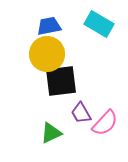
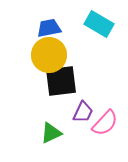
blue trapezoid: moved 2 px down
yellow circle: moved 2 px right, 1 px down
purple trapezoid: moved 2 px right, 1 px up; rotated 125 degrees counterclockwise
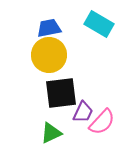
black square: moved 12 px down
pink semicircle: moved 3 px left, 1 px up
